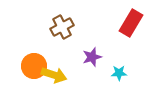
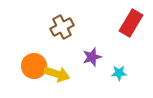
yellow arrow: moved 3 px right, 1 px up
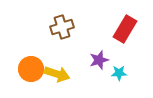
red rectangle: moved 6 px left, 6 px down
brown cross: rotated 10 degrees clockwise
purple star: moved 7 px right, 3 px down
orange circle: moved 3 px left, 3 px down
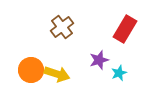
brown cross: rotated 20 degrees counterclockwise
orange circle: moved 1 px down
cyan star: rotated 21 degrees counterclockwise
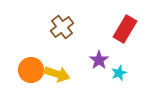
purple star: rotated 18 degrees counterclockwise
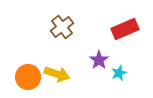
red rectangle: rotated 36 degrees clockwise
orange circle: moved 3 px left, 7 px down
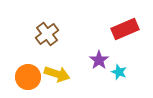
brown cross: moved 15 px left, 7 px down
cyan star: moved 1 px up; rotated 28 degrees counterclockwise
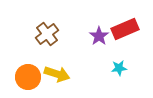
purple star: moved 24 px up
cyan star: moved 4 px up; rotated 28 degrees counterclockwise
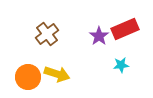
cyan star: moved 2 px right, 3 px up
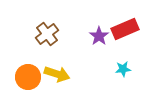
cyan star: moved 2 px right, 4 px down
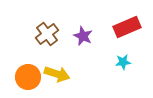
red rectangle: moved 2 px right, 2 px up
purple star: moved 16 px left; rotated 12 degrees counterclockwise
cyan star: moved 7 px up
